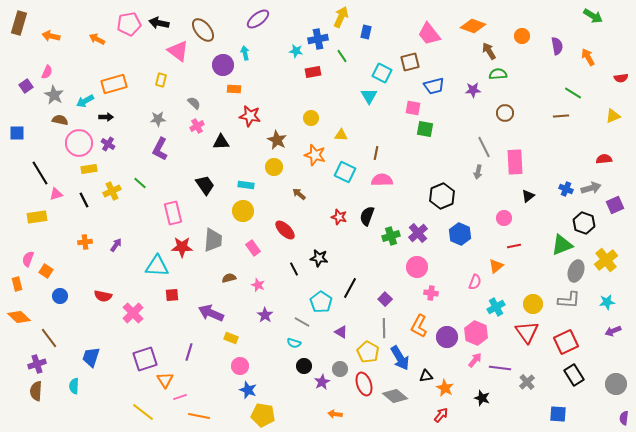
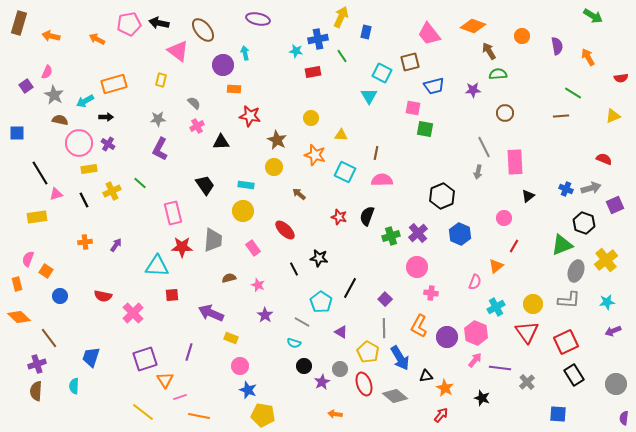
purple ellipse at (258, 19): rotated 50 degrees clockwise
red semicircle at (604, 159): rotated 28 degrees clockwise
red line at (514, 246): rotated 48 degrees counterclockwise
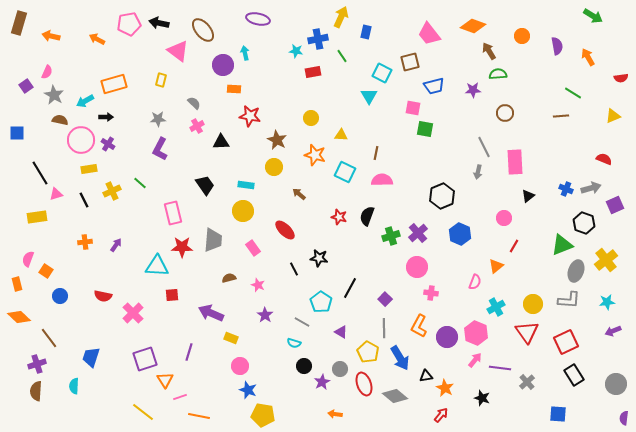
pink circle at (79, 143): moved 2 px right, 3 px up
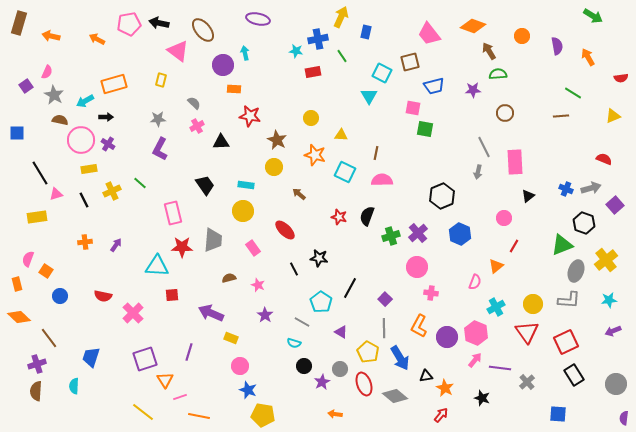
purple square at (615, 205): rotated 18 degrees counterclockwise
cyan star at (607, 302): moved 2 px right, 2 px up
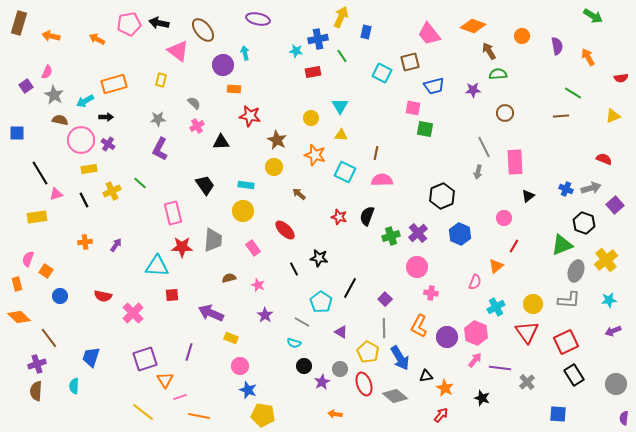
cyan triangle at (369, 96): moved 29 px left, 10 px down
